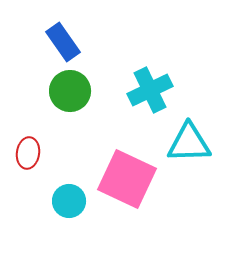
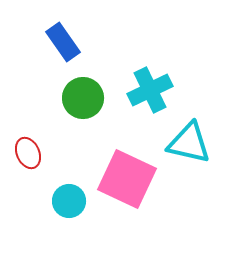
green circle: moved 13 px right, 7 px down
cyan triangle: rotated 15 degrees clockwise
red ellipse: rotated 32 degrees counterclockwise
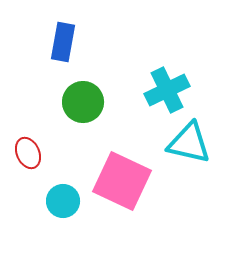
blue rectangle: rotated 45 degrees clockwise
cyan cross: moved 17 px right
green circle: moved 4 px down
pink square: moved 5 px left, 2 px down
cyan circle: moved 6 px left
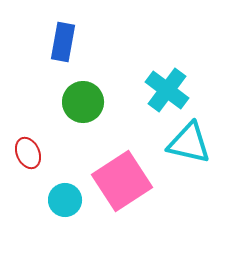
cyan cross: rotated 27 degrees counterclockwise
pink square: rotated 32 degrees clockwise
cyan circle: moved 2 px right, 1 px up
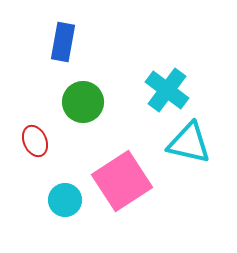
red ellipse: moved 7 px right, 12 px up
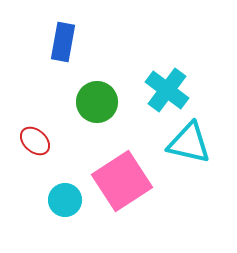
green circle: moved 14 px right
red ellipse: rotated 24 degrees counterclockwise
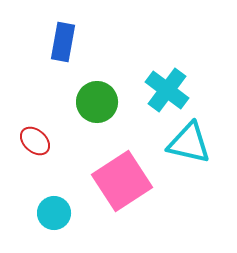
cyan circle: moved 11 px left, 13 px down
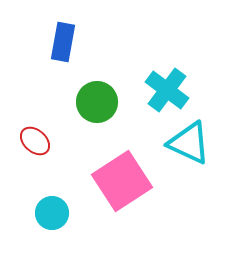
cyan triangle: rotated 12 degrees clockwise
cyan circle: moved 2 px left
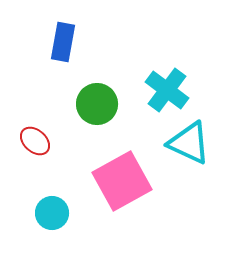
green circle: moved 2 px down
pink square: rotated 4 degrees clockwise
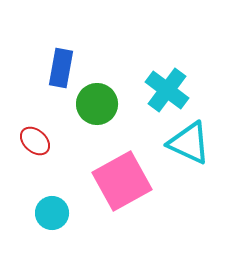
blue rectangle: moved 2 px left, 26 px down
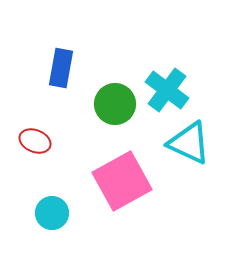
green circle: moved 18 px right
red ellipse: rotated 20 degrees counterclockwise
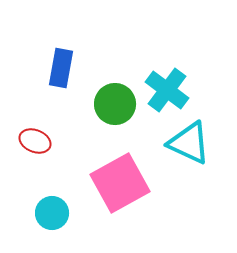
pink square: moved 2 px left, 2 px down
